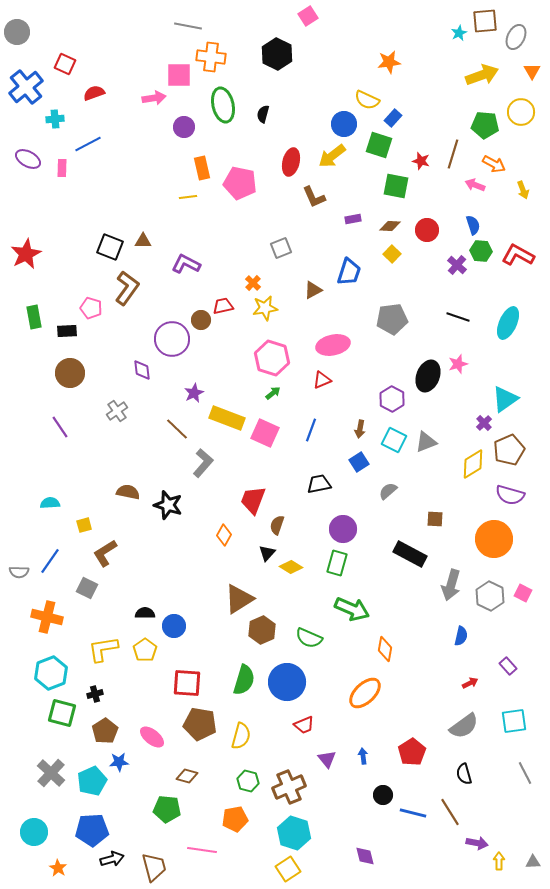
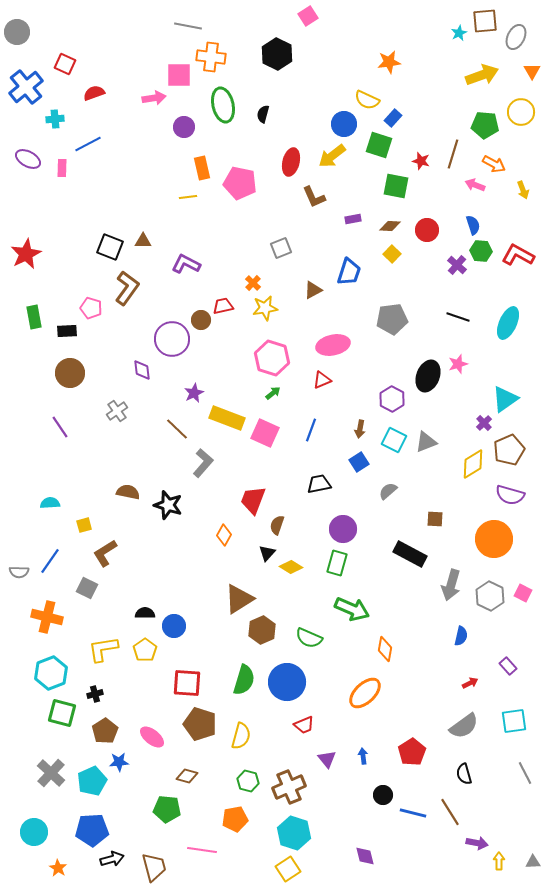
brown pentagon at (200, 724): rotated 8 degrees clockwise
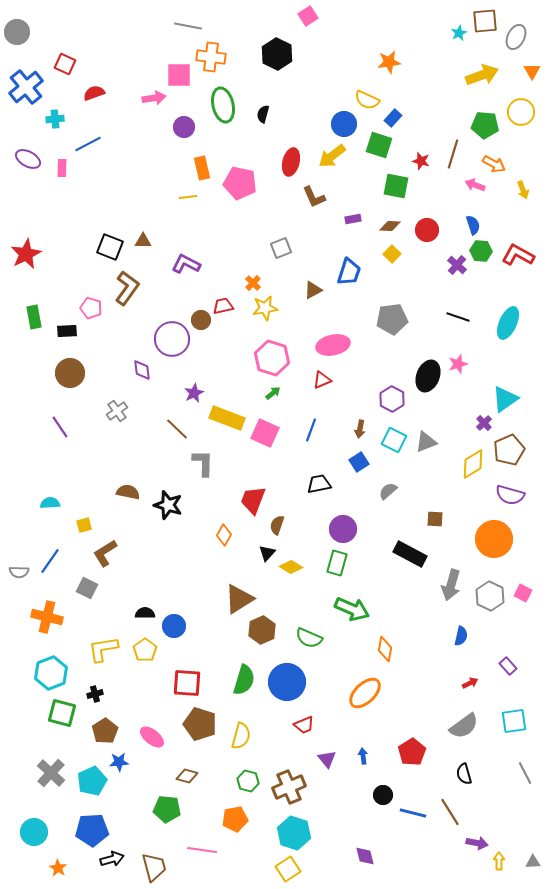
gray L-shape at (203, 463): rotated 40 degrees counterclockwise
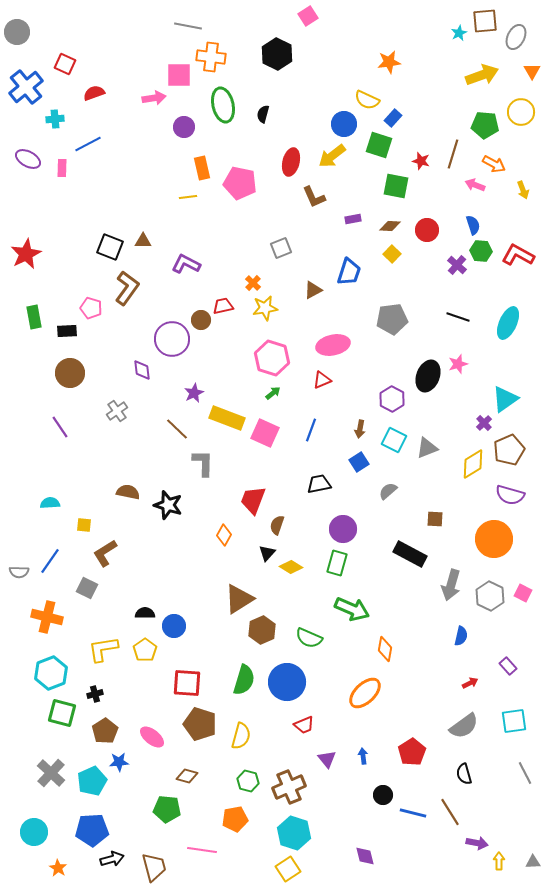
gray triangle at (426, 442): moved 1 px right, 6 px down
yellow square at (84, 525): rotated 21 degrees clockwise
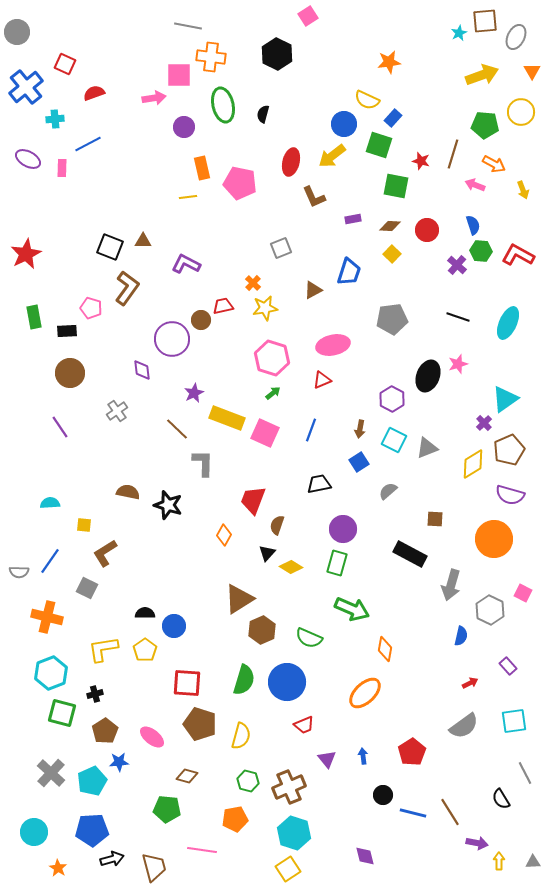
gray hexagon at (490, 596): moved 14 px down
black semicircle at (464, 774): moved 37 px right, 25 px down; rotated 15 degrees counterclockwise
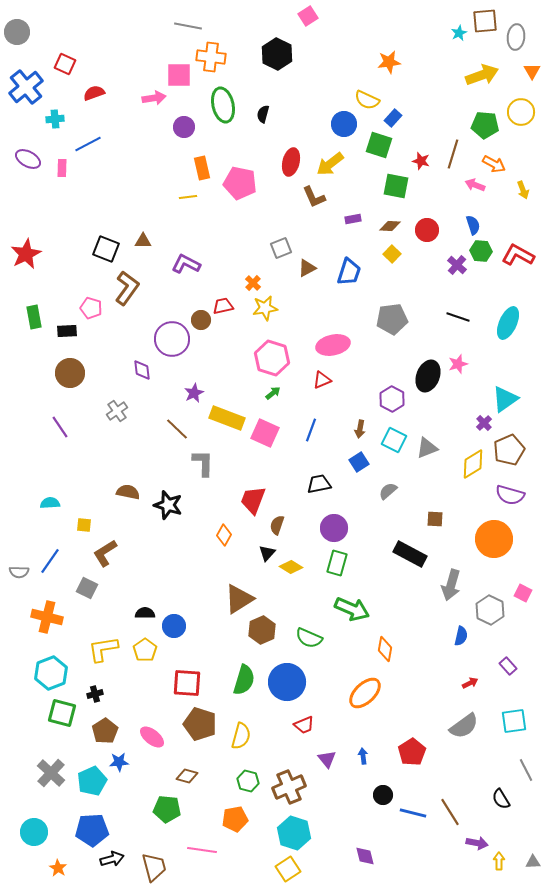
gray ellipse at (516, 37): rotated 20 degrees counterclockwise
yellow arrow at (332, 156): moved 2 px left, 8 px down
black square at (110, 247): moved 4 px left, 2 px down
brown triangle at (313, 290): moved 6 px left, 22 px up
purple circle at (343, 529): moved 9 px left, 1 px up
gray line at (525, 773): moved 1 px right, 3 px up
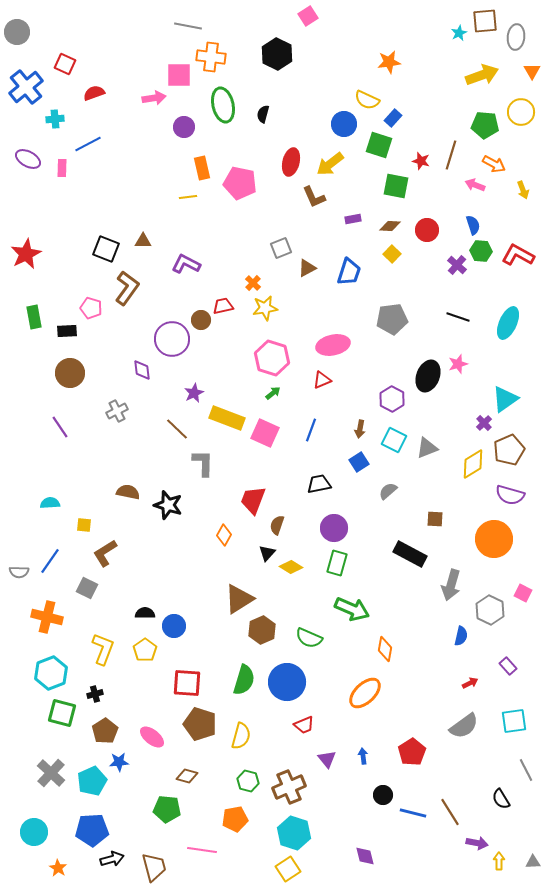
brown line at (453, 154): moved 2 px left, 1 px down
gray cross at (117, 411): rotated 10 degrees clockwise
yellow L-shape at (103, 649): rotated 120 degrees clockwise
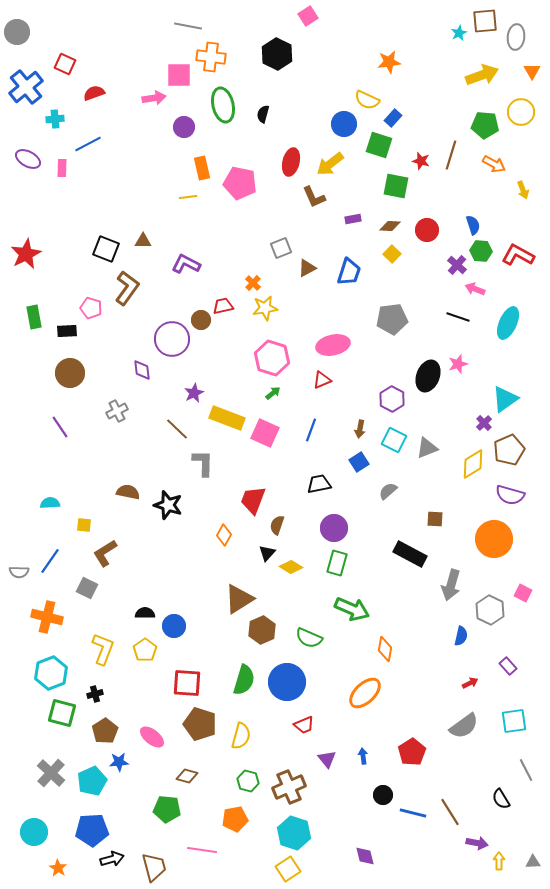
pink arrow at (475, 185): moved 104 px down
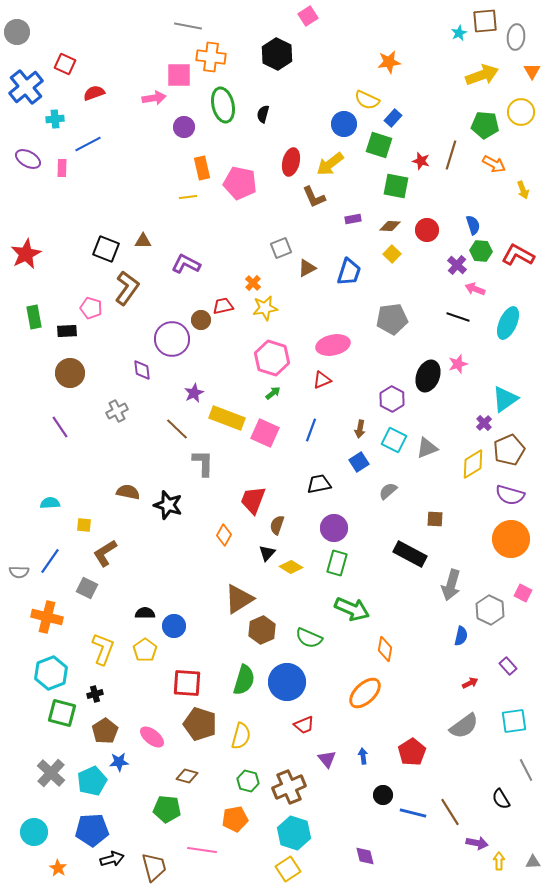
orange circle at (494, 539): moved 17 px right
